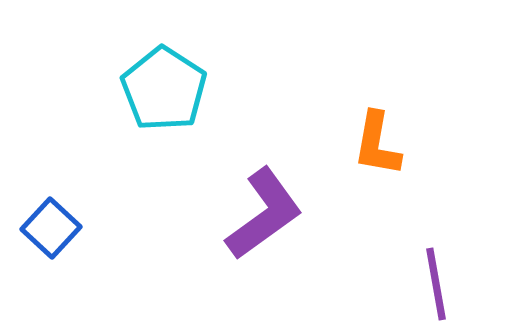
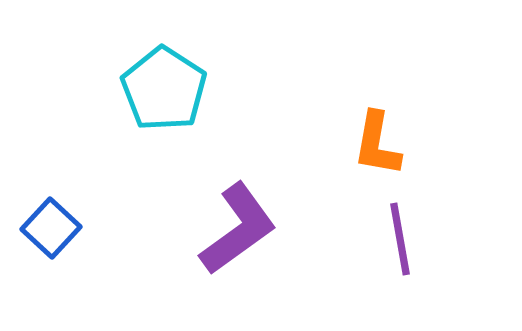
purple L-shape: moved 26 px left, 15 px down
purple line: moved 36 px left, 45 px up
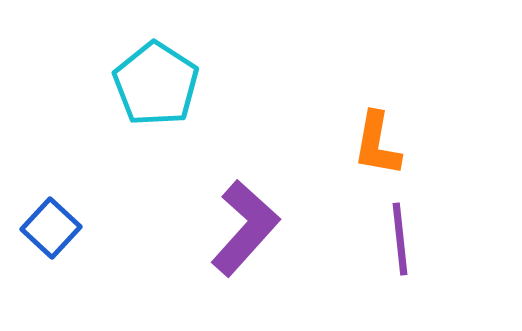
cyan pentagon: moved 8 px left, 5 px up
purple L-shape: moved 7 px right, 1 px up; rotated 12 degrees counterclockwise
purple line: rotated 4 degrees clockwise
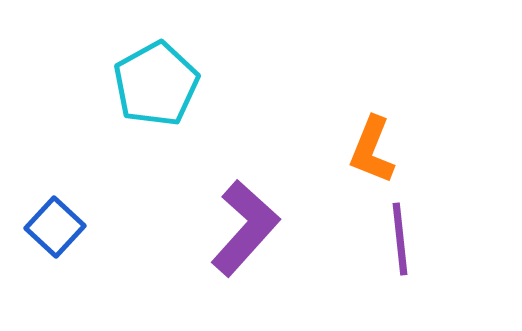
cyan pentagon: rotated 10 degrees clockwise
orange L-shape: moved 5 px left, 6 px down; rotated 12 degrees clockwise
blue square: moved 4 px right, 1 px up
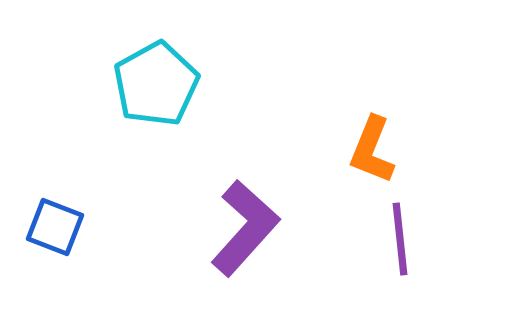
blue square: rotated 22 degrees counterclockwise
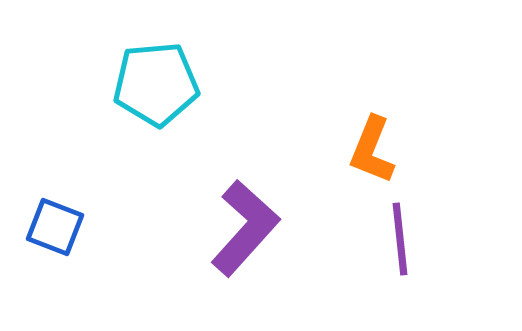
cyan pentagon: rotated 24 degrees clockwise
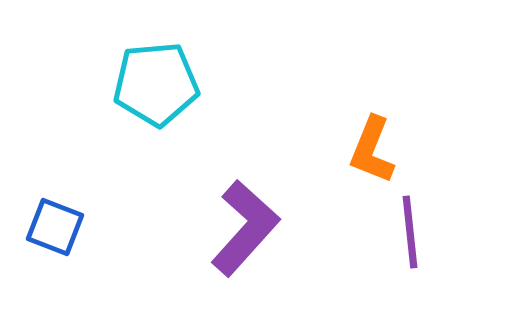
purple line: moved 10 px right, 7 px up
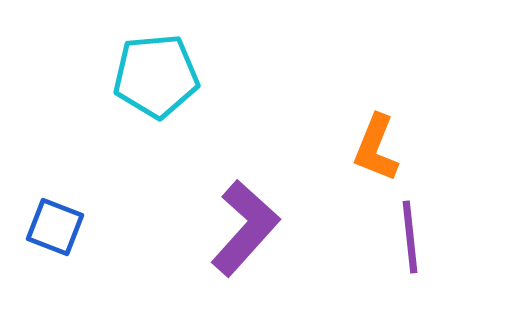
cyan pentagon: moved 8 px up
orange L-shape: moved 4 px right, 2 px up
purple line: moved 5 px down
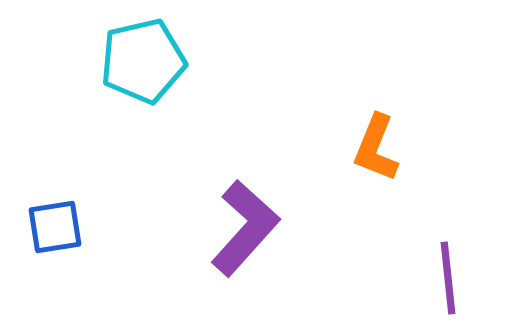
cyan pentagon: moved 13 px left, 15 px up; rotated 8 degrees counterclockwise
blue square: rotated 30 degrees counterclockwise
purple line: moved 38 px right, 41 px down
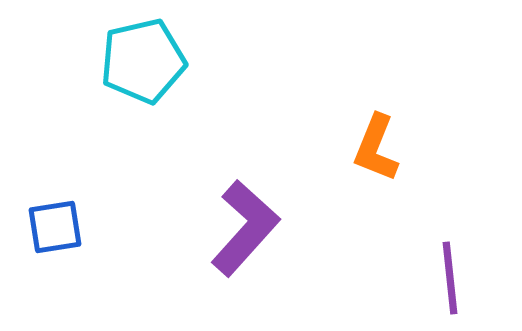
purple line: moved 2 px right
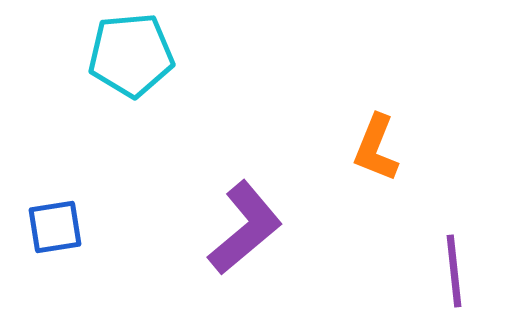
cyan pentagon: moved 12 px left, 6 px up; rotated 8 degrees clockwise
purple L-shape: rotated 8 degrees clockwise
purple line: moved 4 px right, 7 px up
